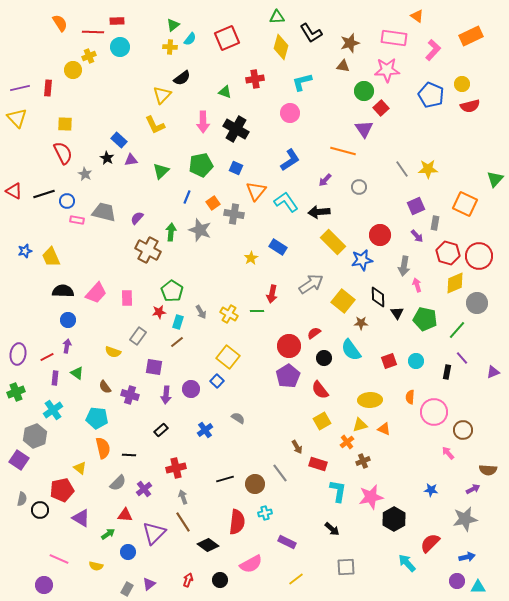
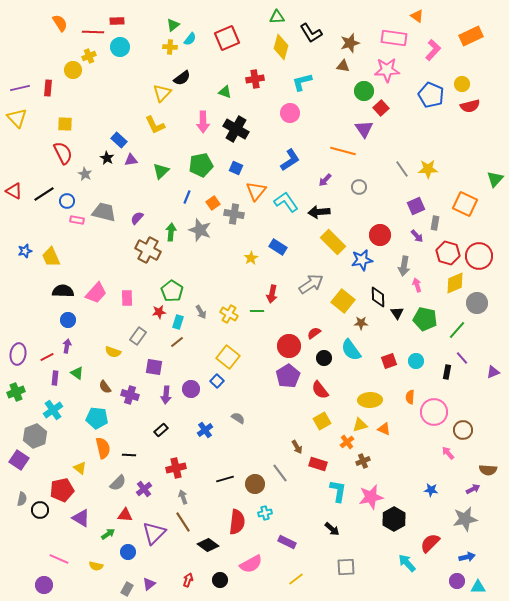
yellow triangle at (162, 95): moved 2 px up
black line at (44, 194): rotated 15 degrees counterclockwise
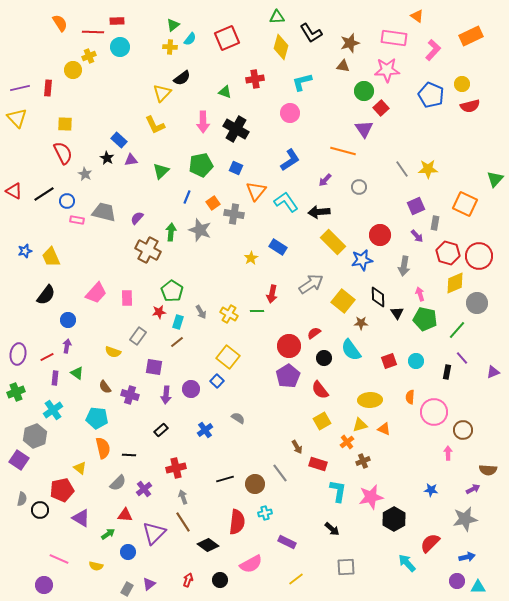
pink arrow at (417, 285): moved 3 px right, 9 px down
black semicircle at (63, 291): moved 17 px left, 4 px down; rotated 125 degrees clockwise
pink arrow at (448, 453): rotated 40 degrees clockwise
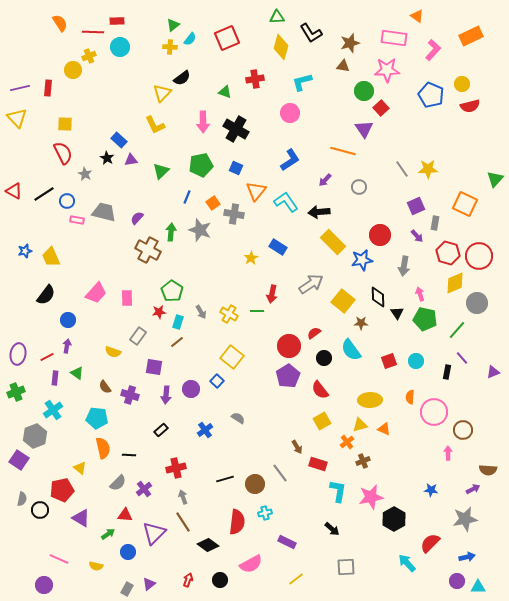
yellow square at (228, 357): moved 4 px right
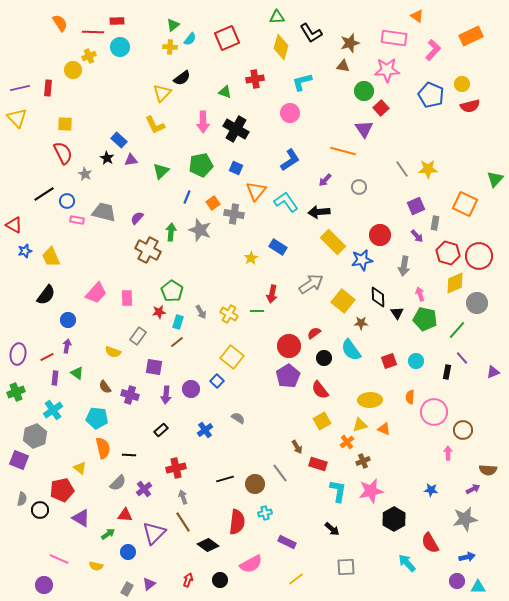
red triangle at (14, 191): moved 34 px down
purple square at (19, 460): rotated 12 degrees counterclockwise
pink star at (371, 497): moved 6 px up
red semicircle at (430, 543): rotated 75 degrees counterclockwise
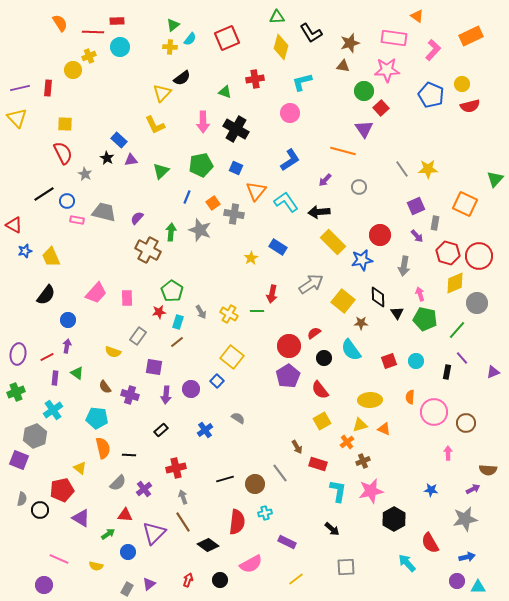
brown circle at (463, 430): moved 3 px right, 7 px up
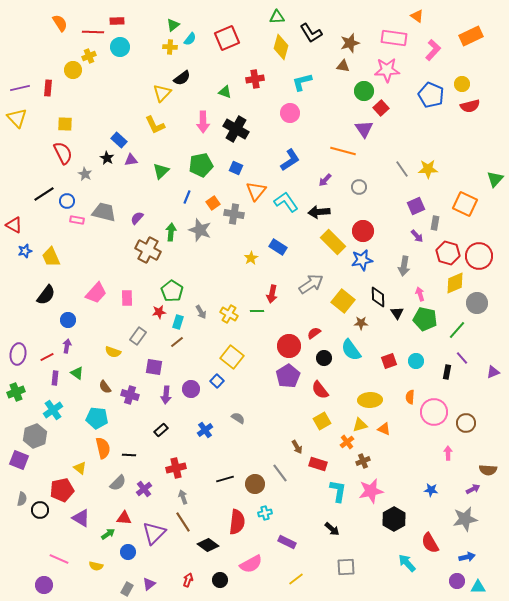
red circle at (380, 235): moved 17 px left, 4 px up
red triangle at (125, 515): moved 1 px left, 3 px down
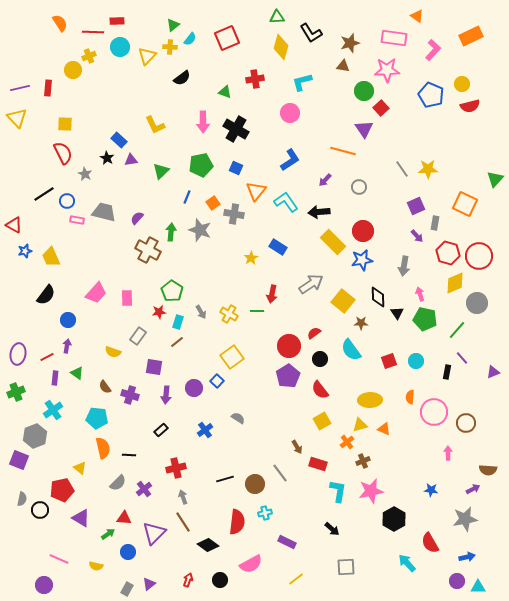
yellow triangle at (162, 93): moved 15 px left, 37 px up
yellow square at (232, 357): rotated 15 degrees clockwise
black circle at (324, 358): moved 4 px left, 1 px down
purple circle at (191, 389): moved 3 px right, 1 px up
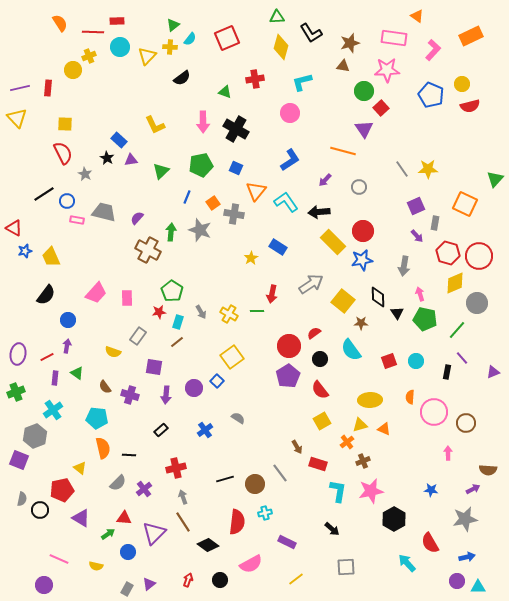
red triangle at (14, 225): moved 3 px down
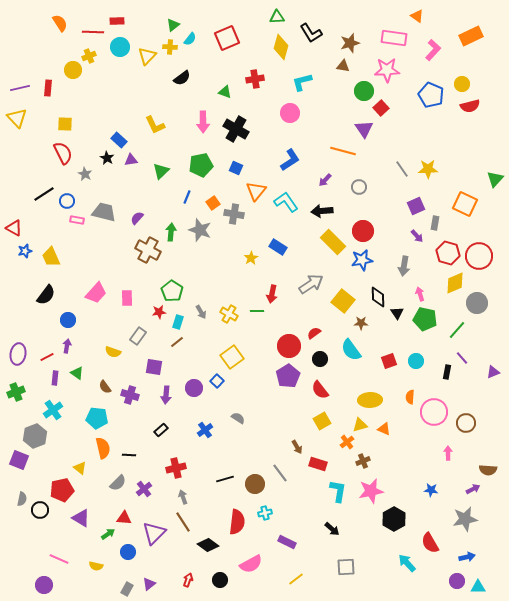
black arrow at (319, 212): moved 3 px right, 1 px up
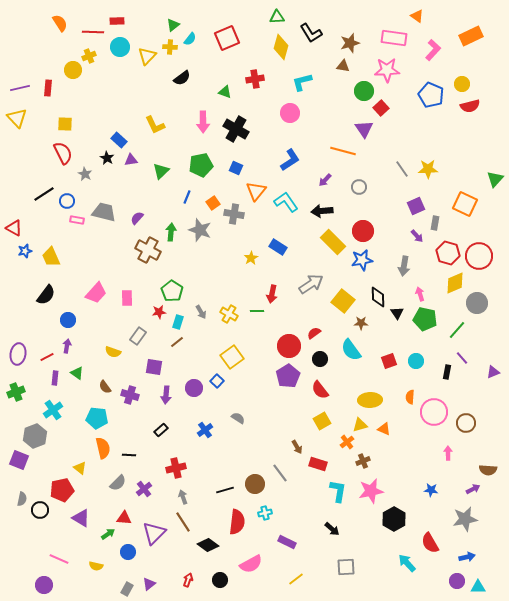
black line at (225, 479): moved 11 px down
